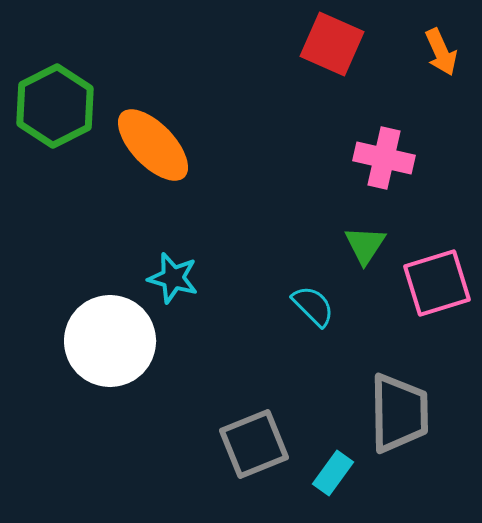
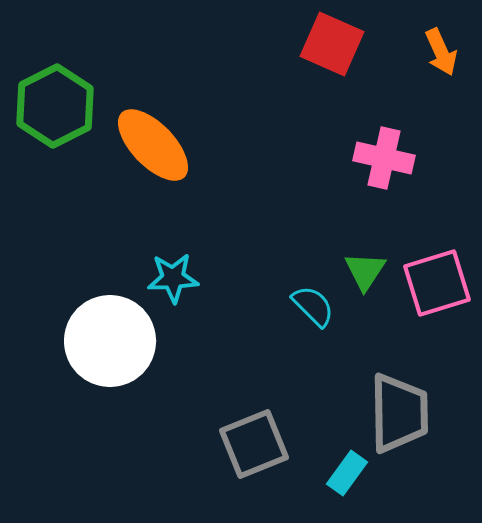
green triangle: moved 26 px down
cyan star: rotated 18 degrees counterclockwise
cyan rectangle: moved 14 px right
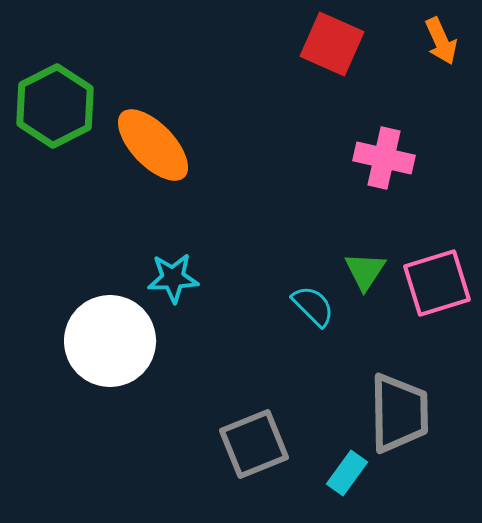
orange arrow: moved 11 px up
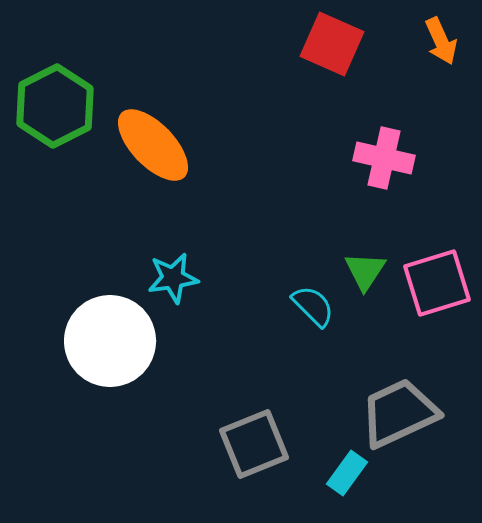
cyan star: rotated 6 degrees counterclockwise
gray trapezoid: rotated 114 degrees counterclockwise
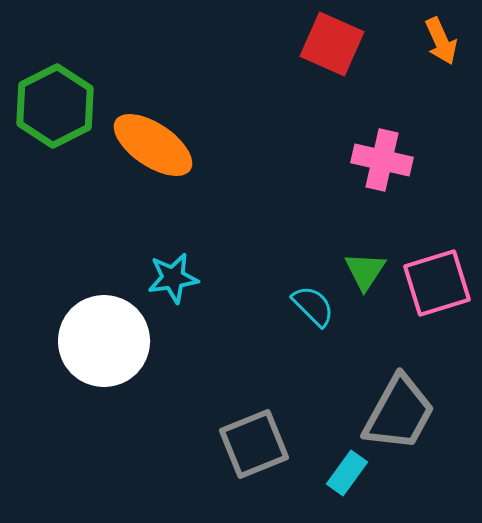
orange ellipse: rotated 12 degrees counterclockwise
pink cross: moved 2 px left, 2 px down
white circle: moved 6 px left
gray trapezoid: rotated 144 degrees clockwise
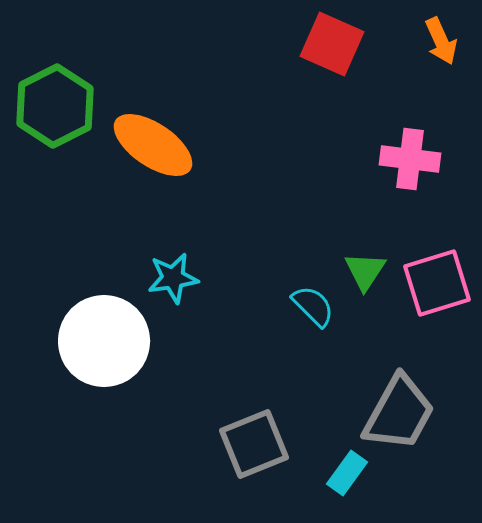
pink cross: moved 28 px right, 1 px up; rotated 6 degrees counterclockwise
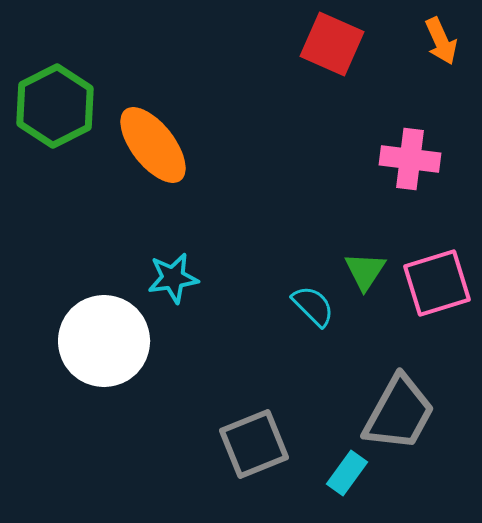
orange ellipse: rotated 18 degrees clockwise
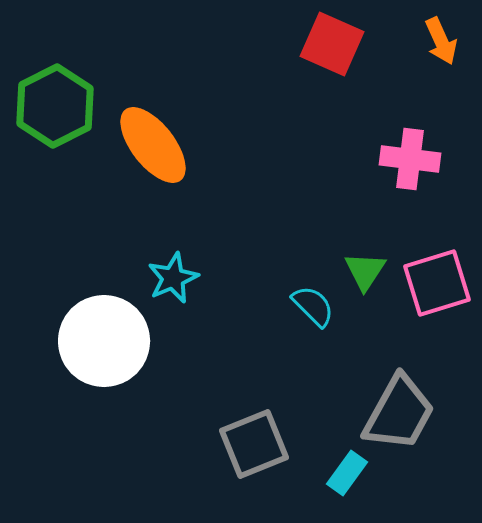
cyan star: rotated 15 degrees counterclockwise
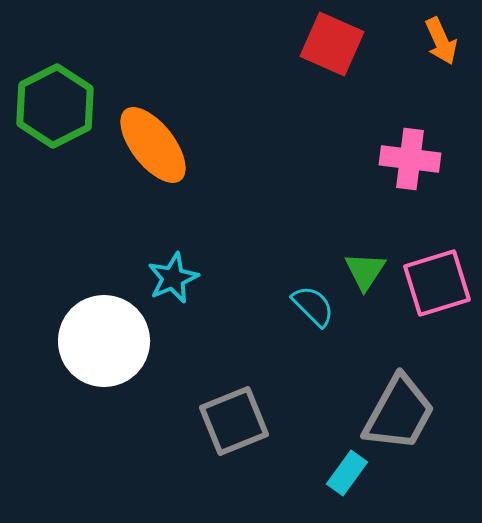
gray square: moved 20 px left, 23 px up
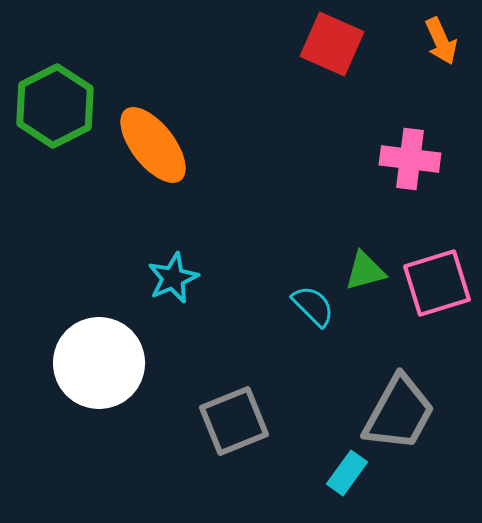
green triangle: rotated 42 degrees clockwise
white circle: moved 5 px left, 22 px down
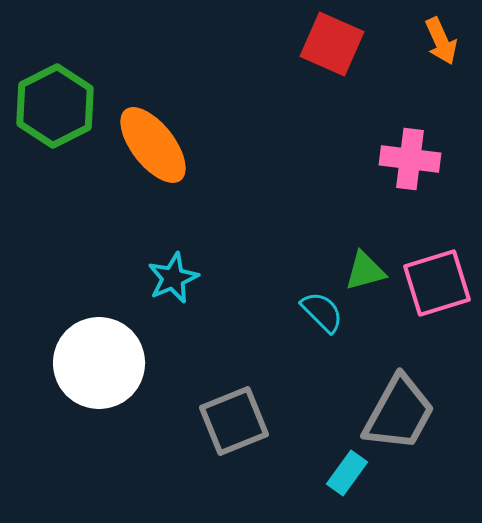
cyan semicircle: moved 9 px right, 6 px down
